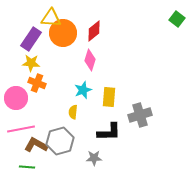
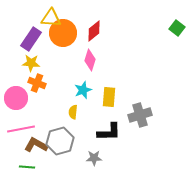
green square: moved 9 px down
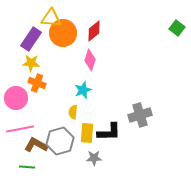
yellow rectangle: moved 22 px left, 36 px down
pink line: moved 1 px left
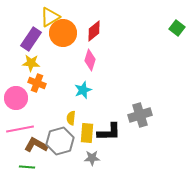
yellow triangle: moved 1 px left, 1 px up; rotated 35 degrees counterclockwise
yellow semicircle: moved 2 px left, 6 px down
gray star: moved 2 px left
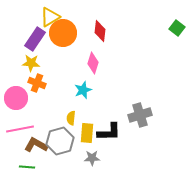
red diamond: moved 6 px right; rotated 45 degrees counterclockwise
purple rectangle: moved 4 px right
pink diamond: moved 3 px right, 3 px down
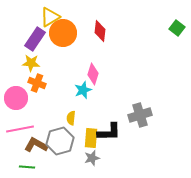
pink diamond: moved 11 px down
yellow rectangle: moved 4 px right, 5 px down
gray star: rotated 14 degrees counterclockwise
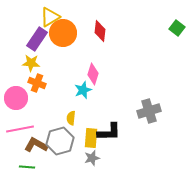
purple rectangle: moved 2 px right
gray cross: moved 9 px right, 4 px up
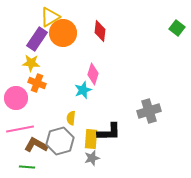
yellow rectangle: moved 1 px down
